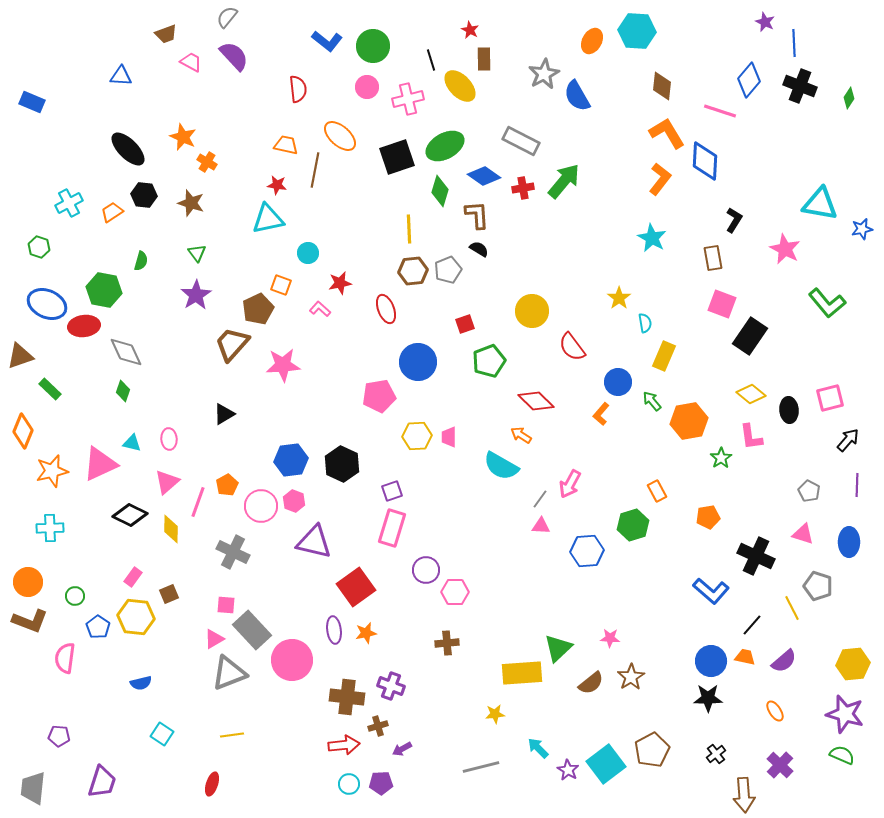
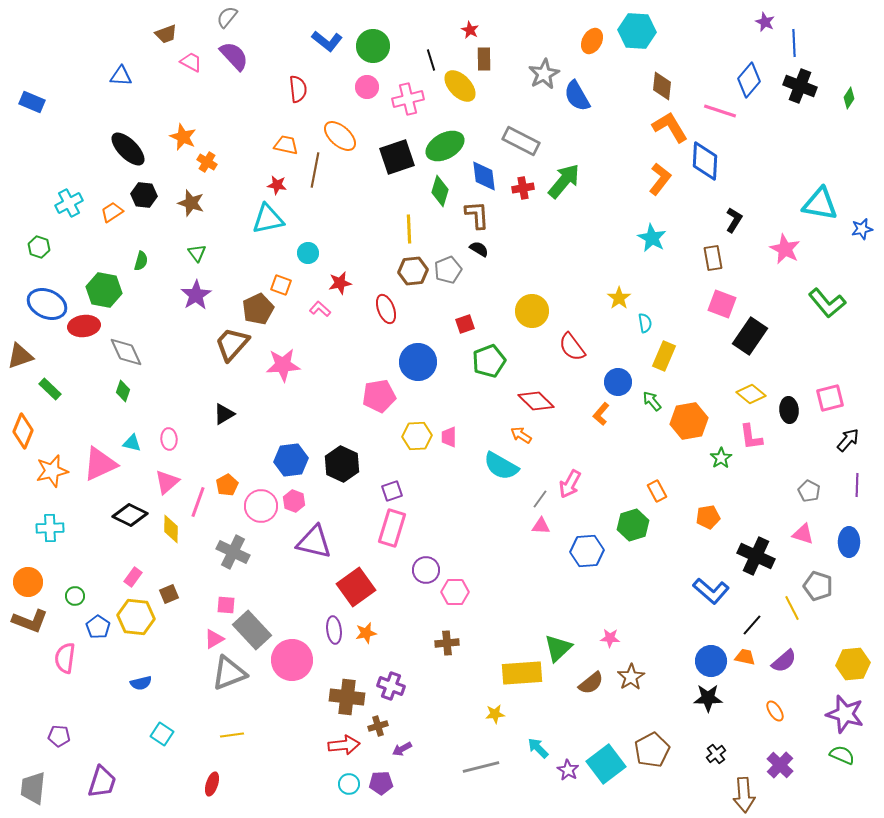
orange L-shape at (667, 133): moved 3 px right, 6 px up
blue diamond at (484, 176): rotated 48 degrees clockwise
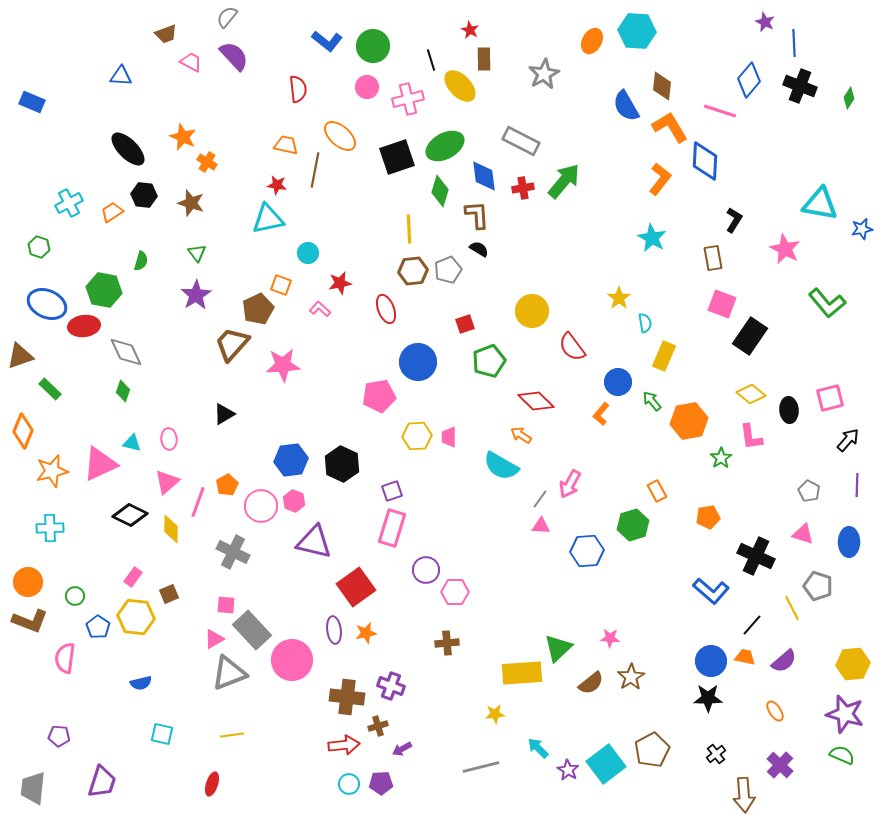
blue semicircle at (577, 96): moved 49 px right, 10 px down
cyan square at (162, 734): rotated 20 degrees counterclockwise
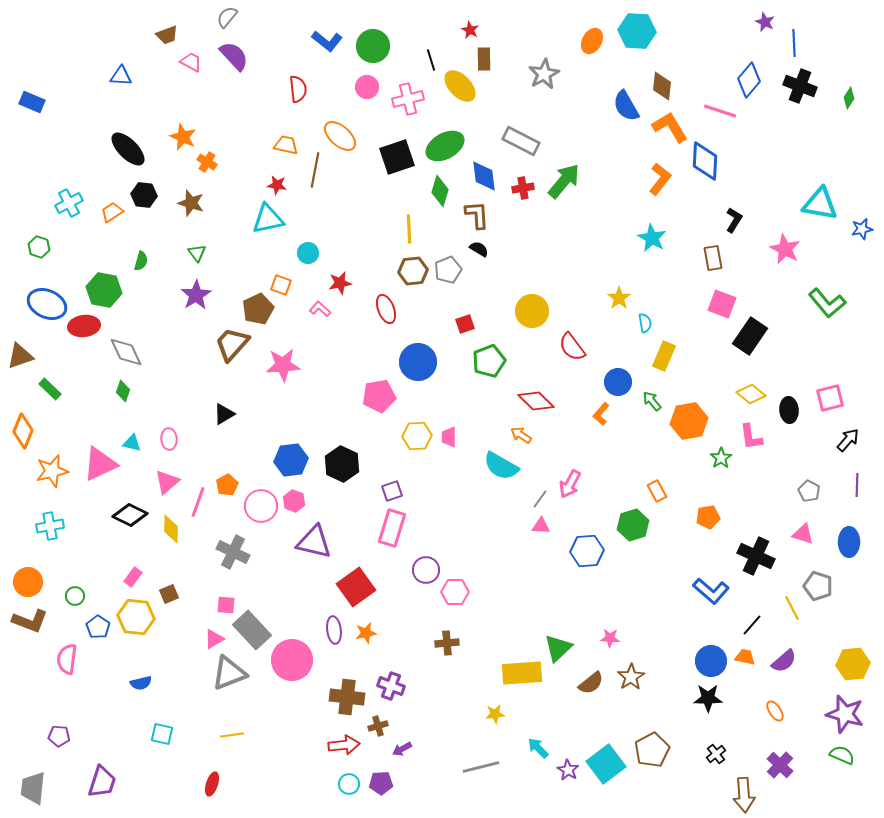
brown trapezoid at (166, 34): moved 1 px right, 1 px down
cyan cross at (50, 528): moved 2 px up; rotated 8 degrees counterclockwise
pink semicircle at (65, 658): moved 2 px right, 1 px down
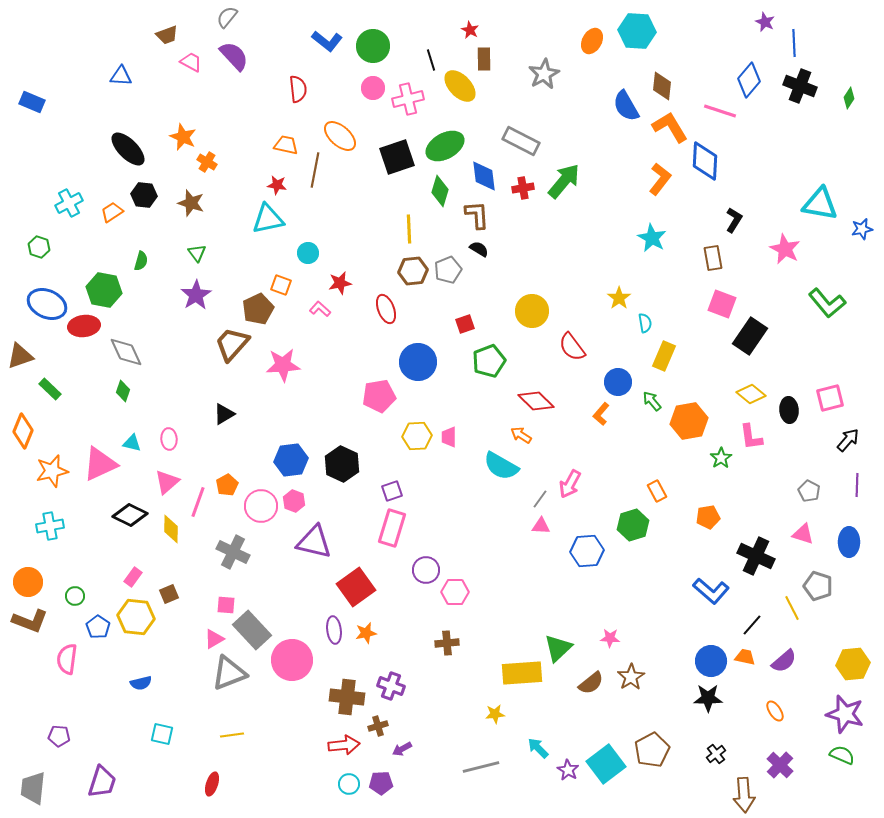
pink circle at (367, 87): moved 6 px right, 1 px down
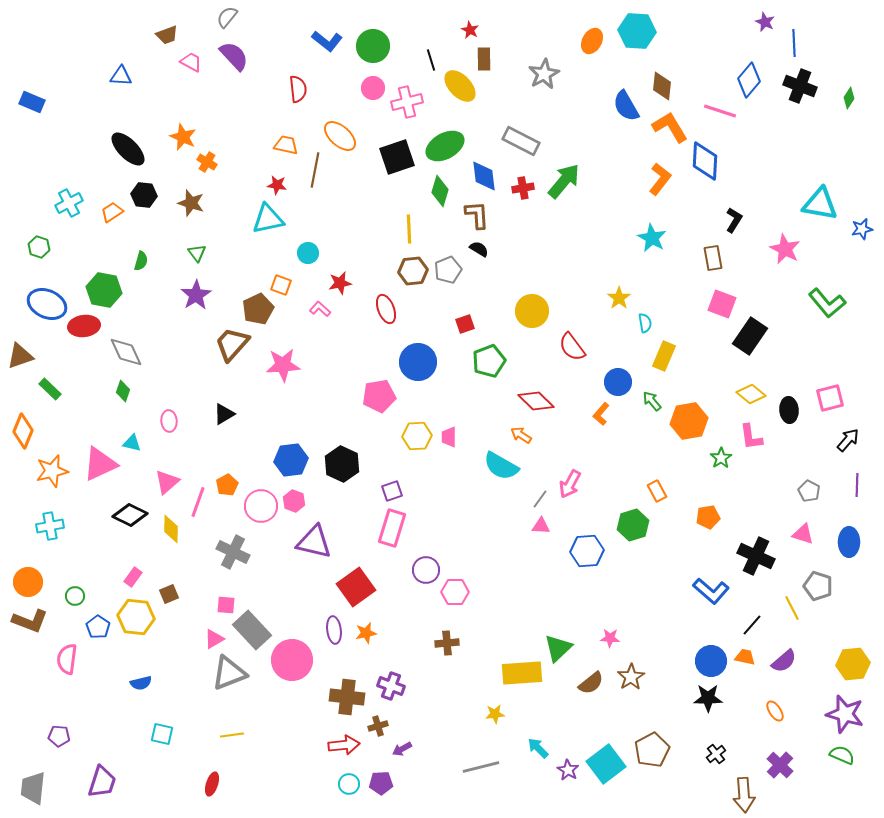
pink cross at (408, 99): moved 1 px left, 3 px down
pink ellipse at (169, 439): moved 18 px up
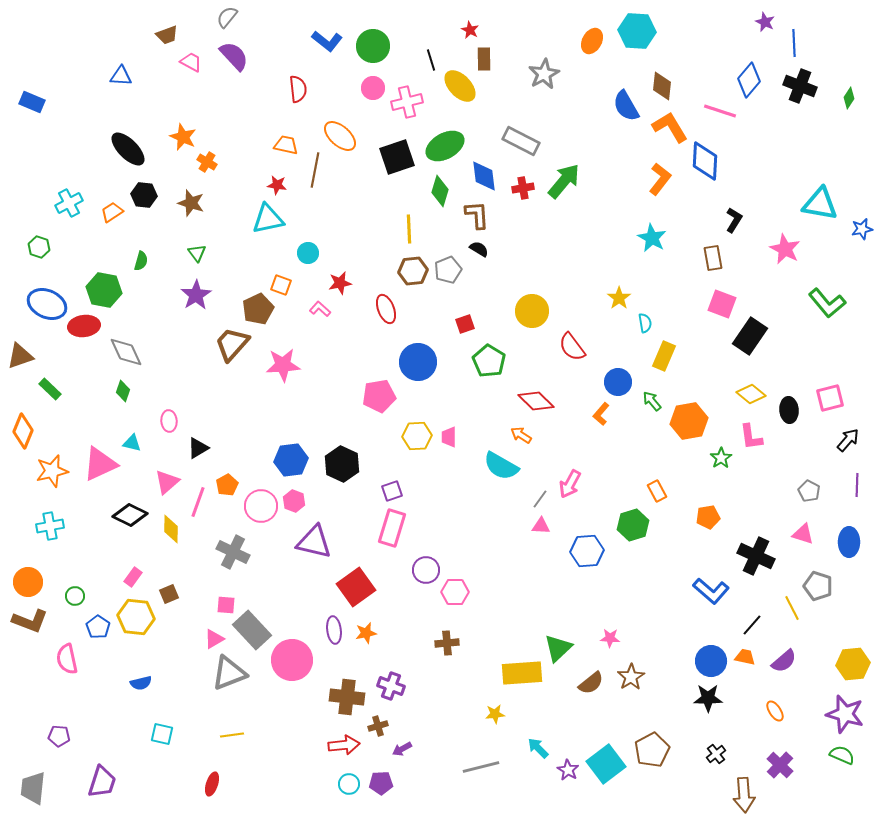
green pentagon at (489, 361): rotated 20 degrees counterclockwise
black triangle at (224, 414): moved 26 px left, 34 px down
pink semicircle at (67, 659): rotated 20 degrees counterclockwise
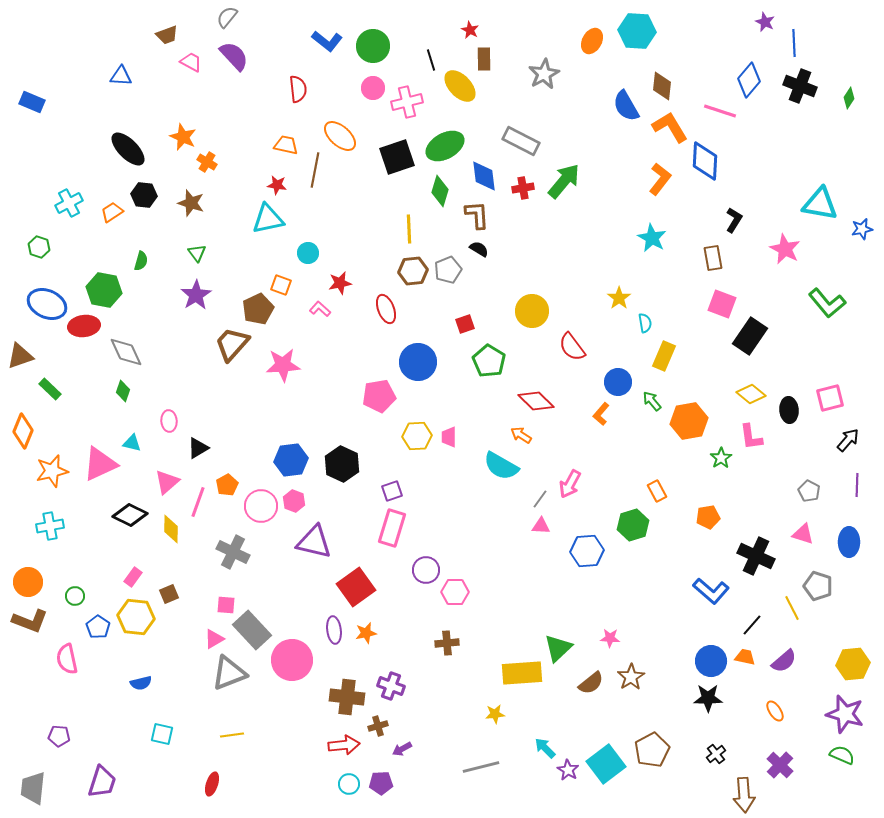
cyan arrow at (538, 748): moved 7 px right
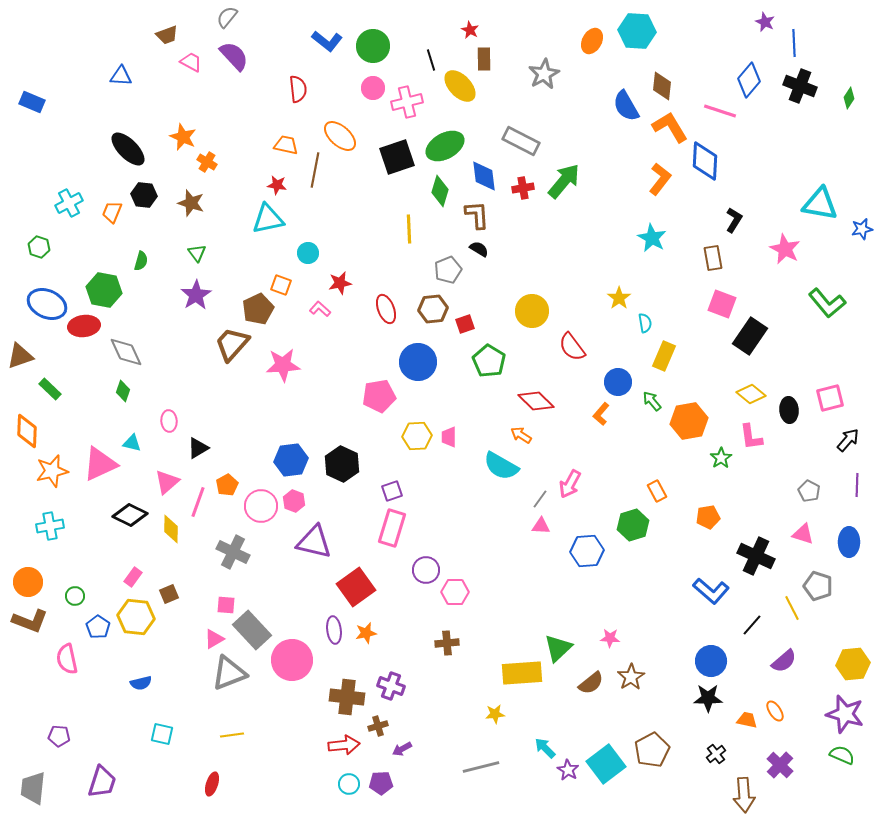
orange trapezoid at (112, 212): rotated 35 degrees counterclockwise
brown hexagon at (413, 271): moved 20 px right, 38 px down
orange diamond at (23, 431): moved 4 px right; rotated 20 degrees counterclockwise
orange trapezoid at (745, 657): moved 2 px right, 63 px down
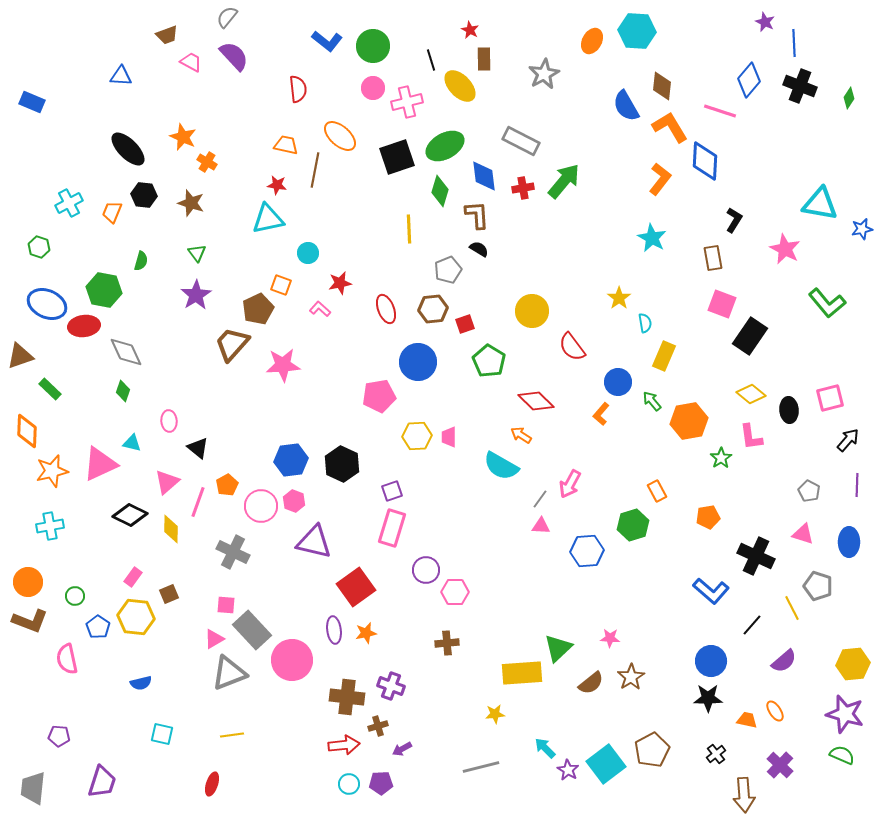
black triangle at (198, 448): rotated 50 degrees counterclockwise
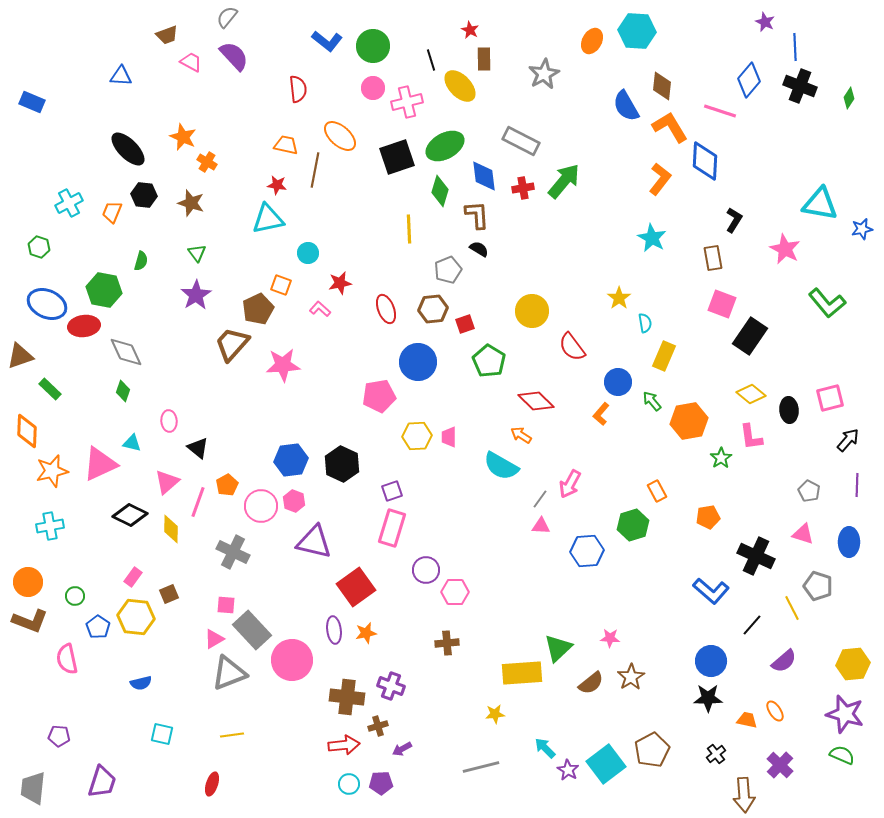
blue line at (794, 43): moved 1 px right, 4 px down
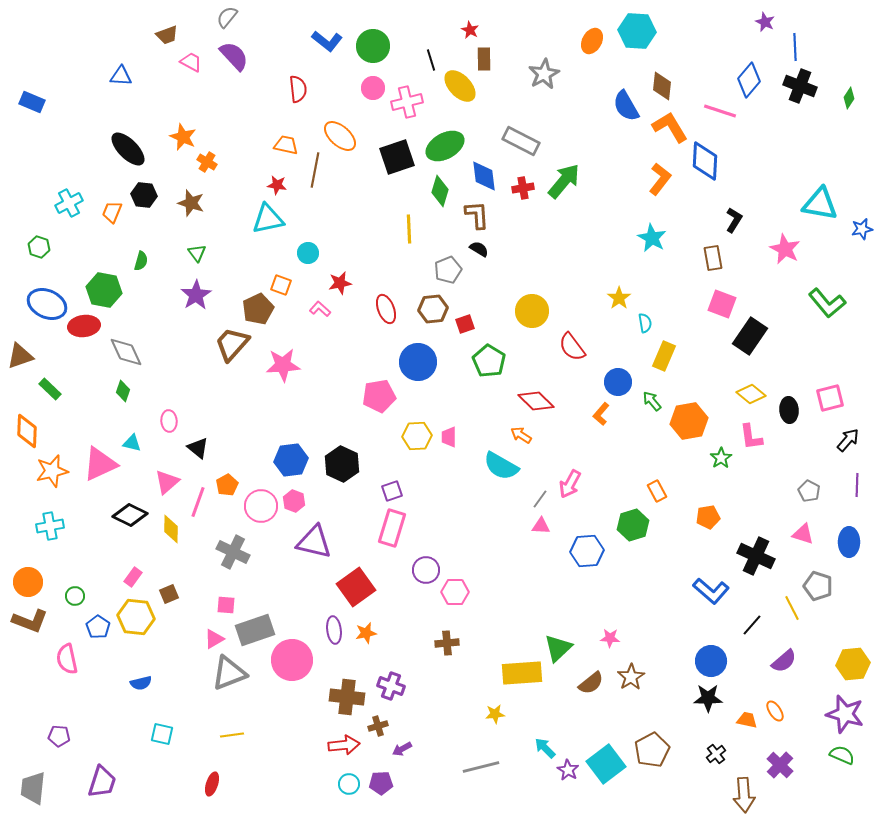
gray rectangle at (252, 630): moved 3 px right; rotated 66 degrees counterclockwise
